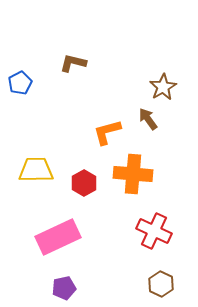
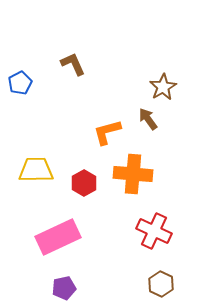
brown L-shape: moved 1 px down; rotated 52 degrees clockwise
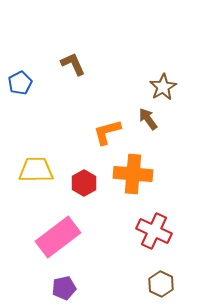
pink rectangle: rotated 12 degrees counterclockwise
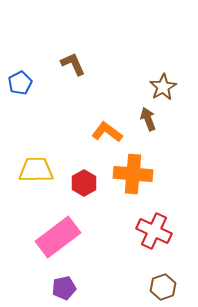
brown arrow: rotated 15 degrees clockwise
orange L-shape: rotated 52 degrees clockwise
brown hexagon: moved 2 px right, 3 px down; rotated 15 degrees clockwise
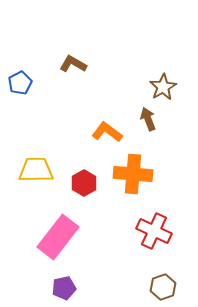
brown L-shape: rotated 36 degrees counterclockwise
pink rectangle: rotated 15 degrees counterclockwise
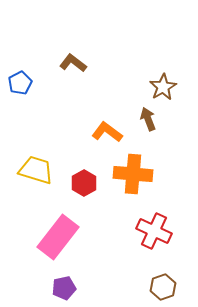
brown L-shape: moved 1 px up; rotated 8 degrees clockwise
yellow trapezoid: rotated 18 degrees clockwise
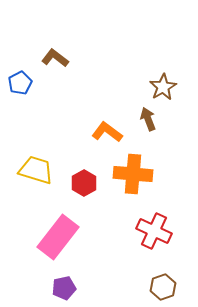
brown L-shape: moved 18 px left, 5 px up
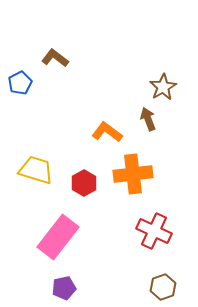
orange cross: rotated 12 degrees counterclockwise
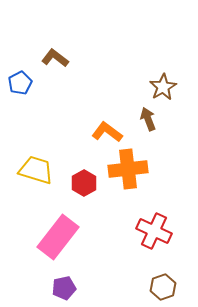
orange cross: moved 5 px left, 5 px up
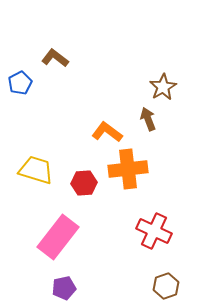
red hexagon: rotated 25 degrees clockwise
brown hexagon: moved 3 px right, 1 px up
